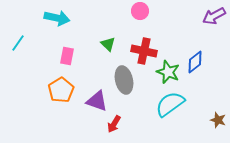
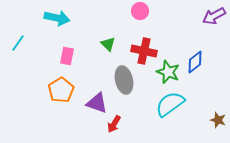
purple triangle: moved 2 px down
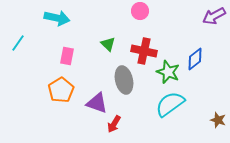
blue diamond: moved 3 px up
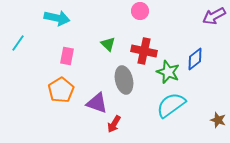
cyan semicircle: moved 1 px right, 1 px down
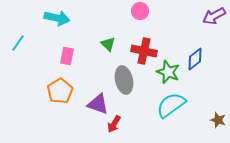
orange pentagon: moved 1 px left, 1 px down
purple triangle: moved 1 px right, 1 px down
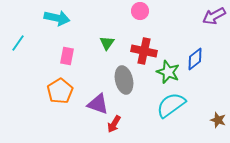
green triangle: moved 1 px left, 1 px up; rotated 21 degrees clockwise
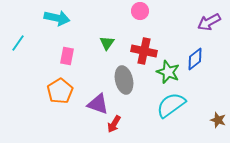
purple arrow: moved 5 px left, 6 px down
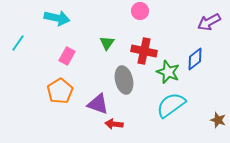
pink rectangle: rotated 18 degrees clockwise
red arrow: rotated 66 degrees clockwise
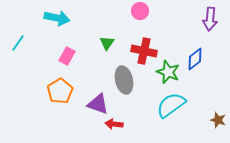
purple arrow: moved 1 px right, 3 px up; rotated 55 degrees counterclockwise
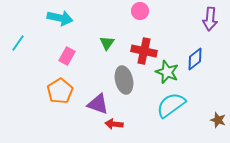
cyan arrow: moved 3 px right
green star: moved 1 px left
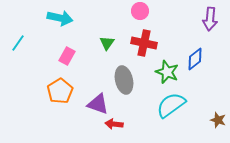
red cross: moved 8 px up
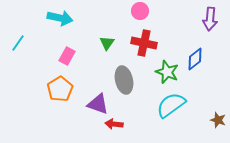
orange pentagon: moved 2 px up
